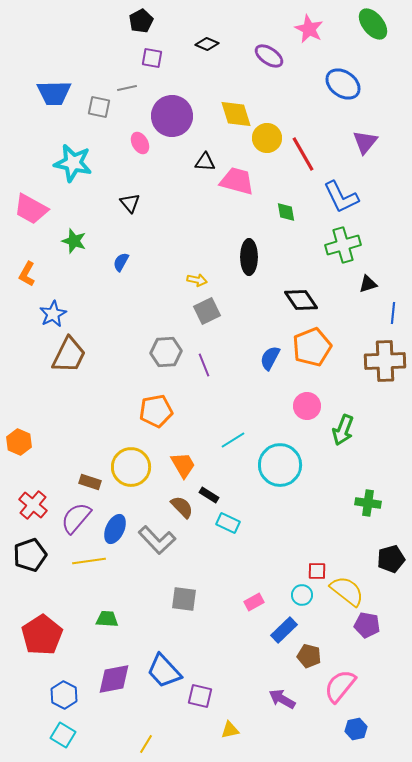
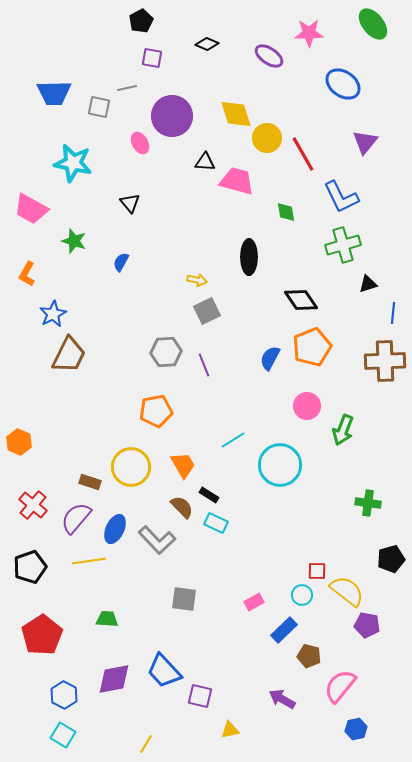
pink star at (309, 29): moved 4 px down; rotated 28 degrees counterclockwise
cyan rectangle at (228, 523): moved 12 px left
black pentagon at (30, 555): moved 12 px down
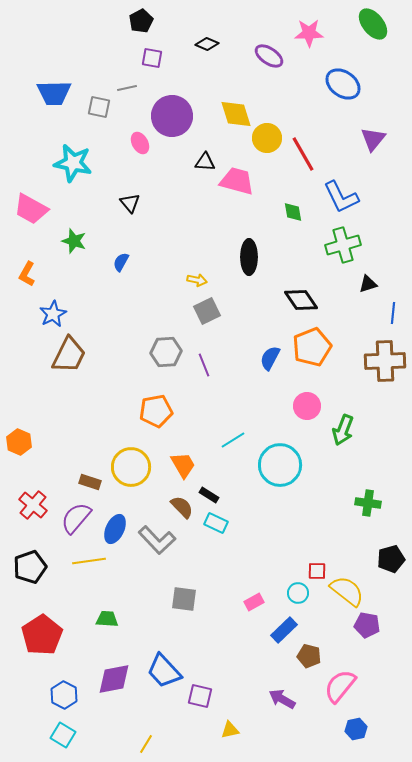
purple triangle at (365, 142): moved 8 px right, 3 px up
green diamond at (286, 212): moved 7 px right
cyan circle at (302, 595): moved 4 px left, 2 px up
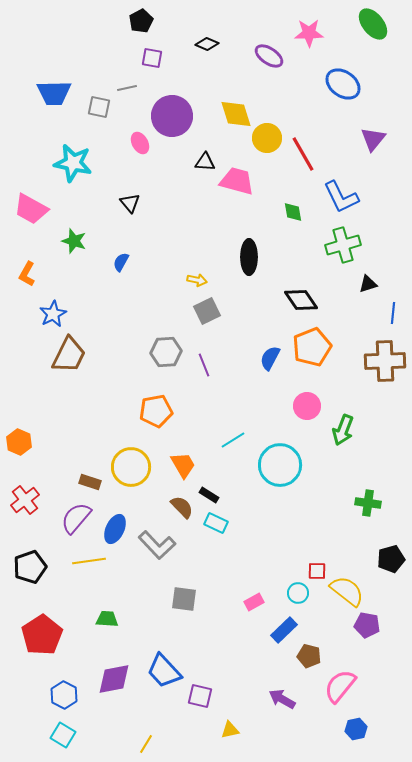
red cross at (33, 505): moved 8 px left, 5 px up; rotated 12 degrees clockwise
gray L-shape at (157, 540): moved 5 px down
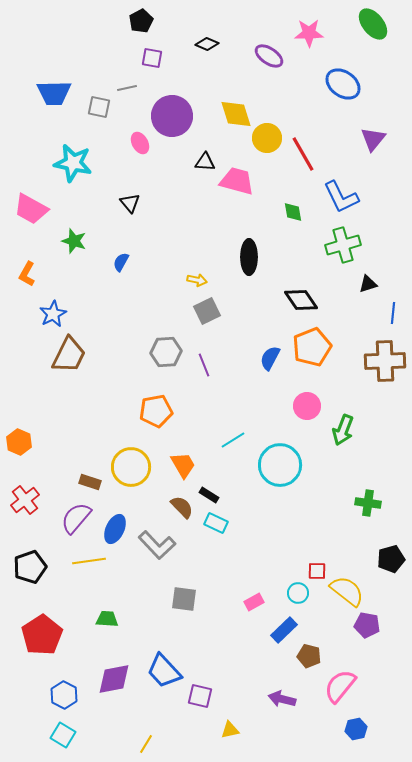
purple arrow at (282, 699): rotated 16 degrees counterclockwise
